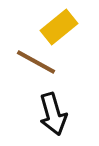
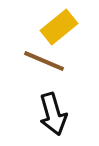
brown line: moved 8 px right, 1 px up; rotated 6 degrees counterclockwise
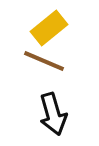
yellow rectangle: moved 10 px left, 1 px down
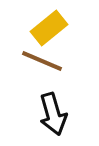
brown line: moved 2 px left
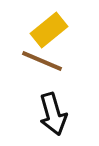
yellow rectangle: moved 2 px down
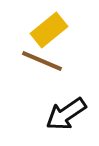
black arrow: moved 13 px right; rotated 72 degrees clockwise
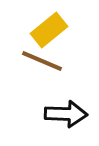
black arrow: rotated 144 degrees counterclockwise
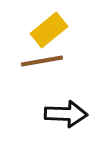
brown line: rotated 33 degrees counterclockwise
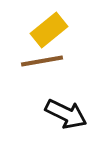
black arrow: rotated 24 degrees clockwise
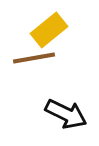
brown line: moved 8 px left, 3 px up
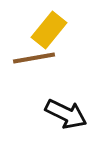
yellow rectangle: rotated 12 degrees counterclockwise
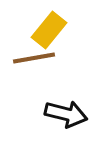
black arrow: rotated 12 degrees counterclockwise
